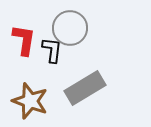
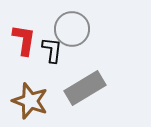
gray circle: moved 2 px right, 1 px down
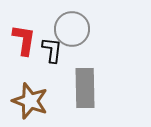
gray rectangle: rotated 60 degrees counterclockwise
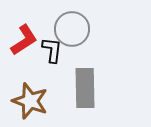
red L-shape: rotated 48 degrees clockwise
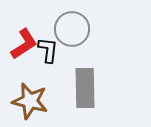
red L-shape: moved 4 px down
black L-shape: moved 4 px left
brown star: rotated 6 degrees counterclockwise
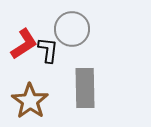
brown star: rotated 21 degrees clockwise
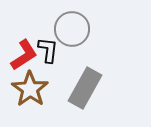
red L-shape: moved 11 px down
gray rectangle: rotated 30 degrees clockwise
brown star: moved 12 px up
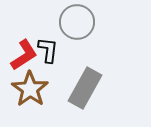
gray circle: moved 5 px right, 7 px up
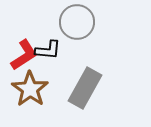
black L-shape: rotated 88 degrees clockwise
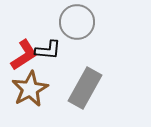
brown star: rotated 9 degrees clockwise
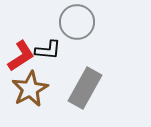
red L-shape: moved 3 px left, 1 px down
